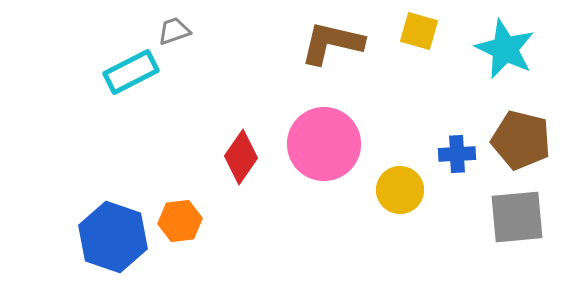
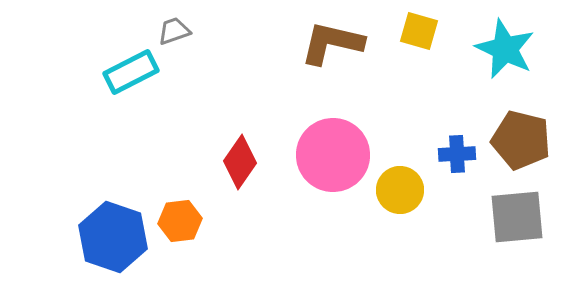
pink circle: moved 9 px right, 11 px down
red diamond: moved 1 px left, 5 px down
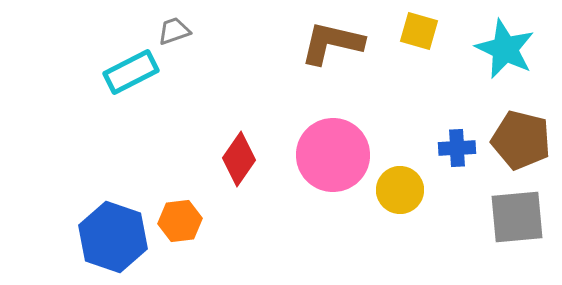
blue cross: moved 6 px up
red diamond: moved 1 px left, 3 px up
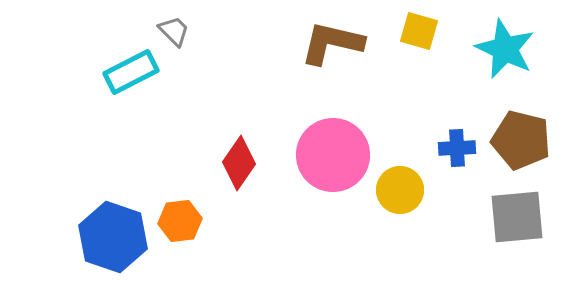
gray trapezoid: rotated 64 degrees clockwise
red diamond: moved 4 px down
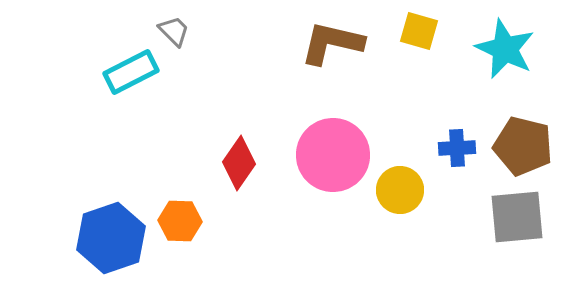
brown pentagon: moved 2 px right, 6 px down
orange hexagon: rotated 9 degrees clockwise
blue hexagon: moved 2 px left, 1 px down; rotated 22 degrees clockwise
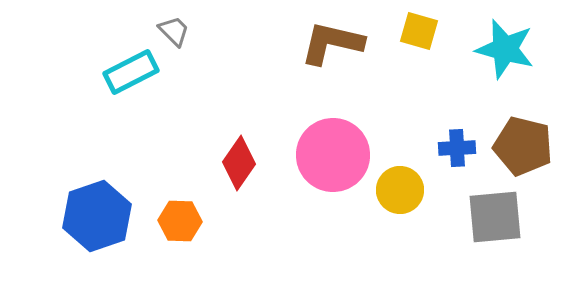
cyan star: rotated 10 degrees counterclockwise
gray square: moved 22 px left
blue hexagon: moved 14 px left, 22 px up
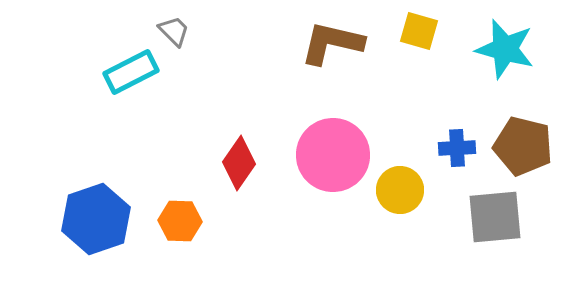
blue hexagon: moved 1 px left, 3 px down
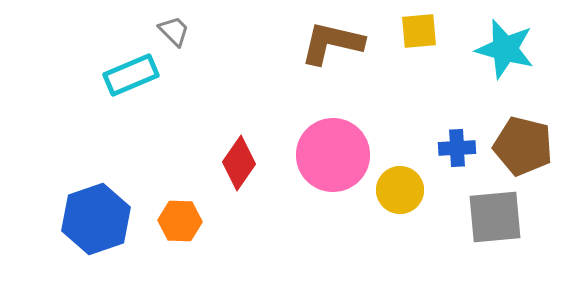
yellow square: rotated 21 degrees counterclockwise
cyan rectangle: moved 3 px down; rotated 4 degrees clockwise
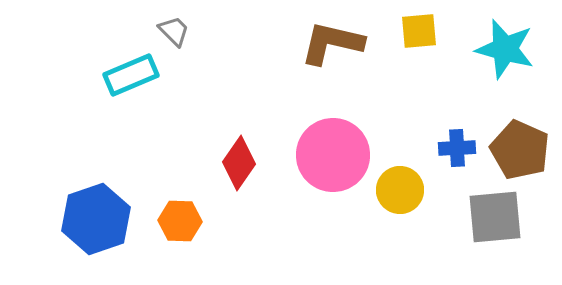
brown pentagon: moved 3 px left, 4 px down; rotated 10 degrees clockwise
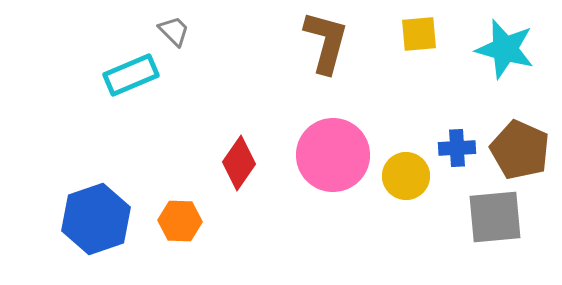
yellow square: moved 3 px down
brown L-shape: moved 6 px left, 1 px up; rotated 92 degrees clockwise
yellow circle: moved 6 px right, 14 px up
